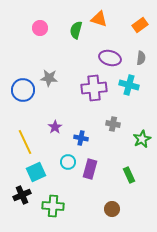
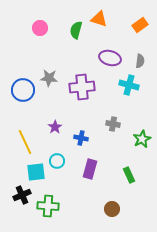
gray semicircle: moved 1 px left, 3 px down
purple cross: moved 12 px left, 1 px up
cyan circle: moved 11 px left, 1 px up
cyan square: rotated 18 degrees clockwise
green cross: moved 5 px left
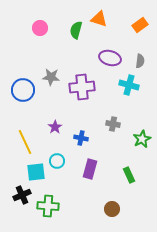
gray star: moved 2 px right, 1 px up
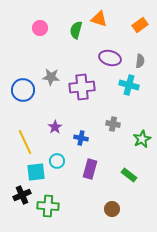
green rectangle: rotated 28 degrees counterclockwise
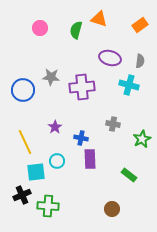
purple rectangle: moved 10 px up; rotated 18 degrees counterclockwise
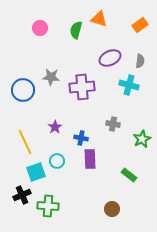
purple ellipse: rotated 40 degrees counterclockwise
cyan square: rotated 12 degrees counterclockwise
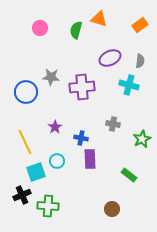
blue circle: moved 3 px right, 2 px down
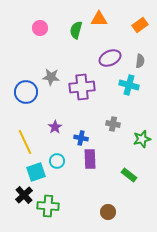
orange triangle: rotated 18 degrees counterclockwise
green star: rotated 12 degrees clockwise
black cross: moved 2 px right; rotated 18 degrees counterclockwise
brown circle: moved 4 px left, 3 px down
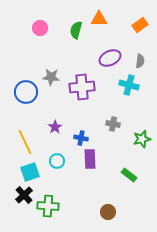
cyan square: moved 6 px left
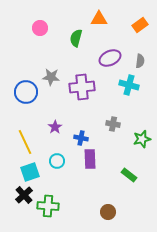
green semicircle: moved 8 px down
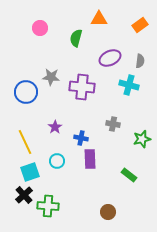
purple cross: rotated 10 degrees clockwise
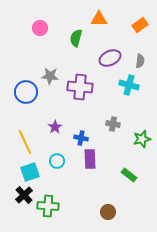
gray star: moved 1 px left, 1 px up
purple cross: moved 2 px left
